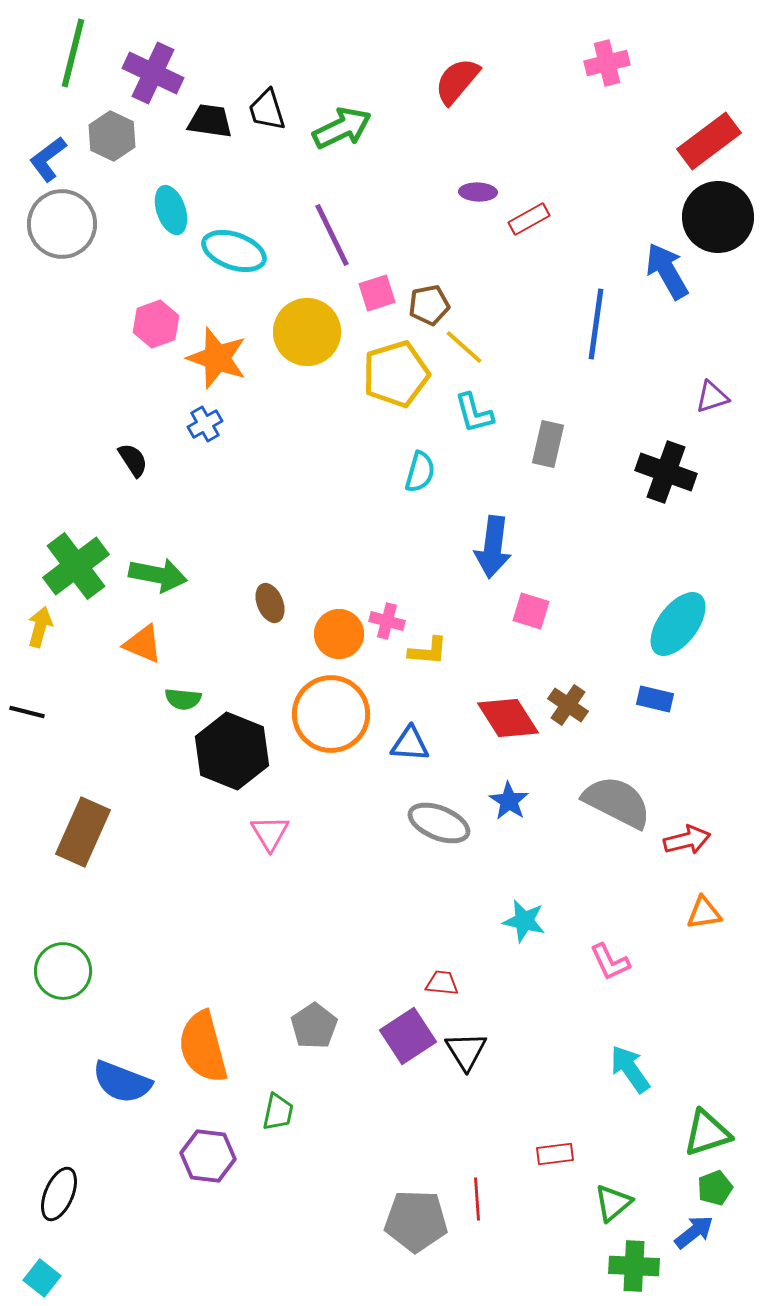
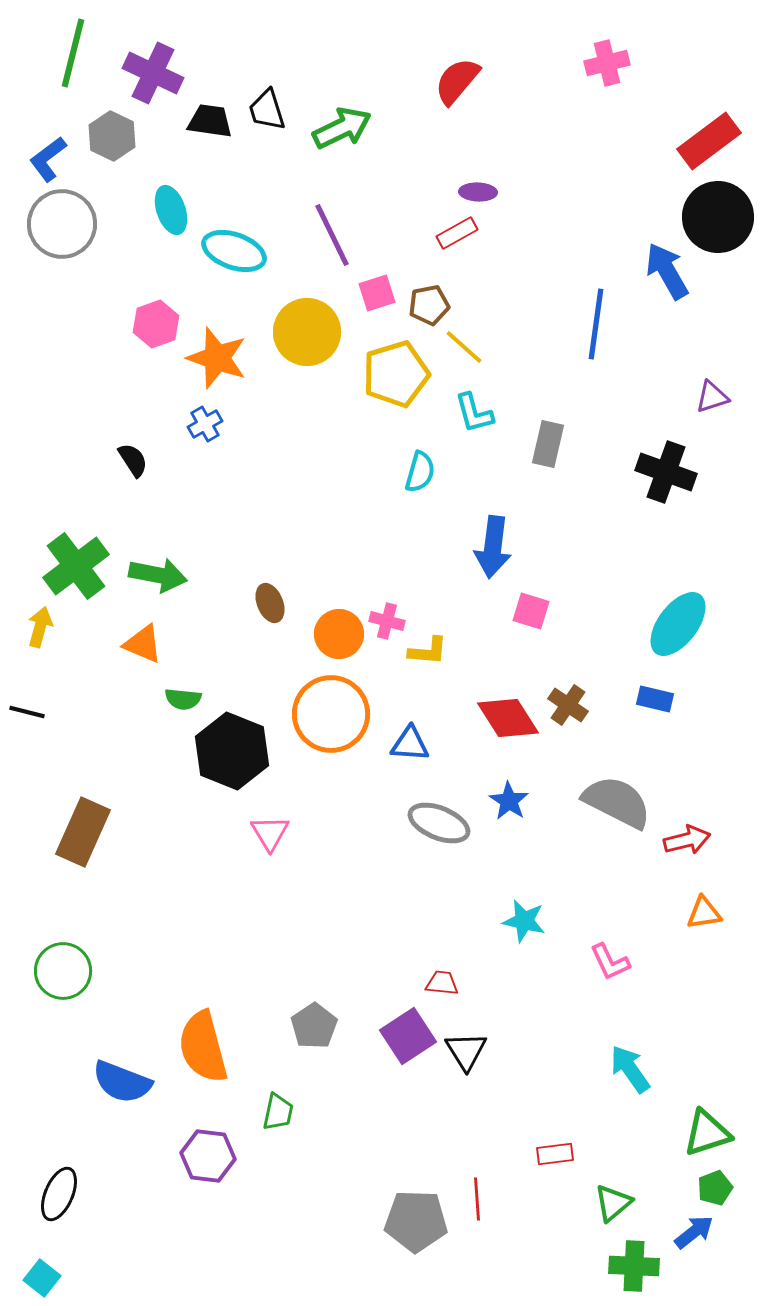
red rectangle at (529, 219): moved 72 px left, 14 px down
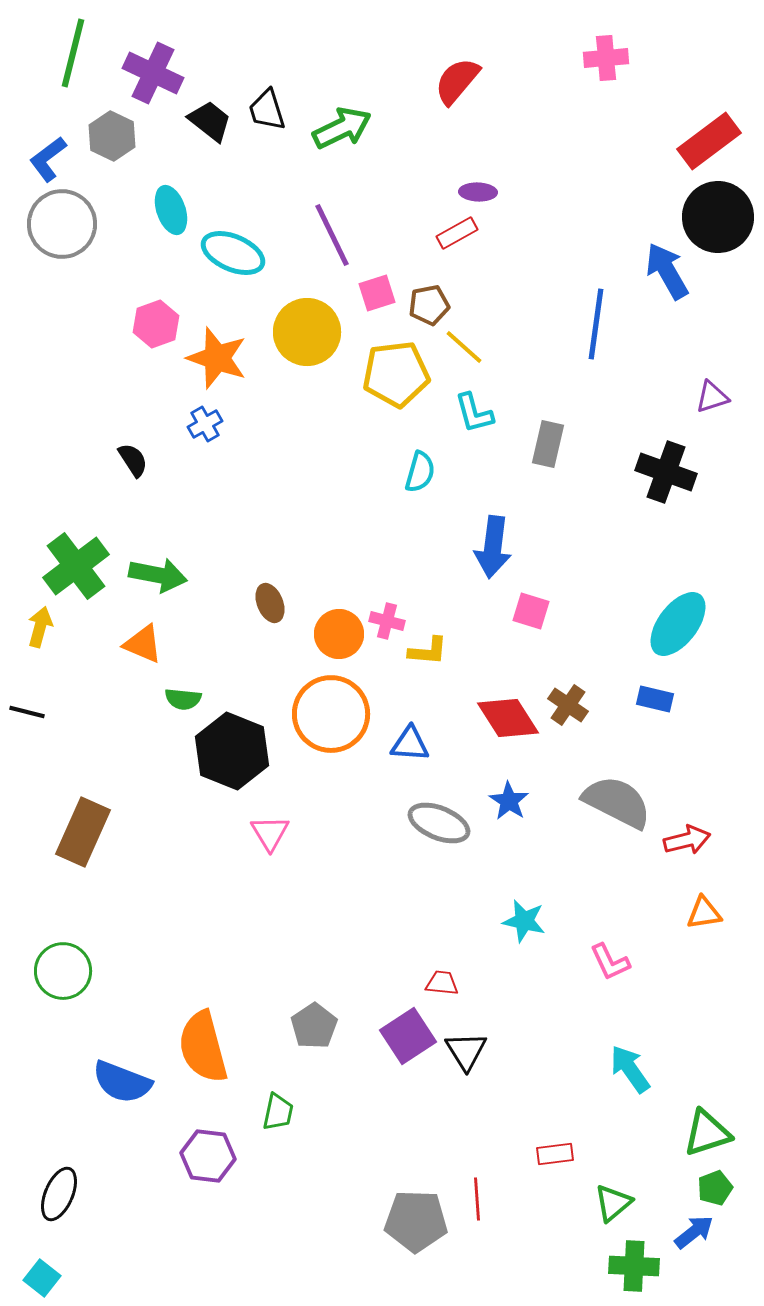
pink cross at (607, 63): moved 1 px left, 5 px up; rotated 9 degrees clockwise
black trapezoid at (210, 121): rotated 30 degrees clockwise
cyan ellipse at (234, 251): moved 1 px left, 2 px down; rotated 4 degrees clockwise
yellow pentagon at (396, 374): rotated 10 degrees clockwise
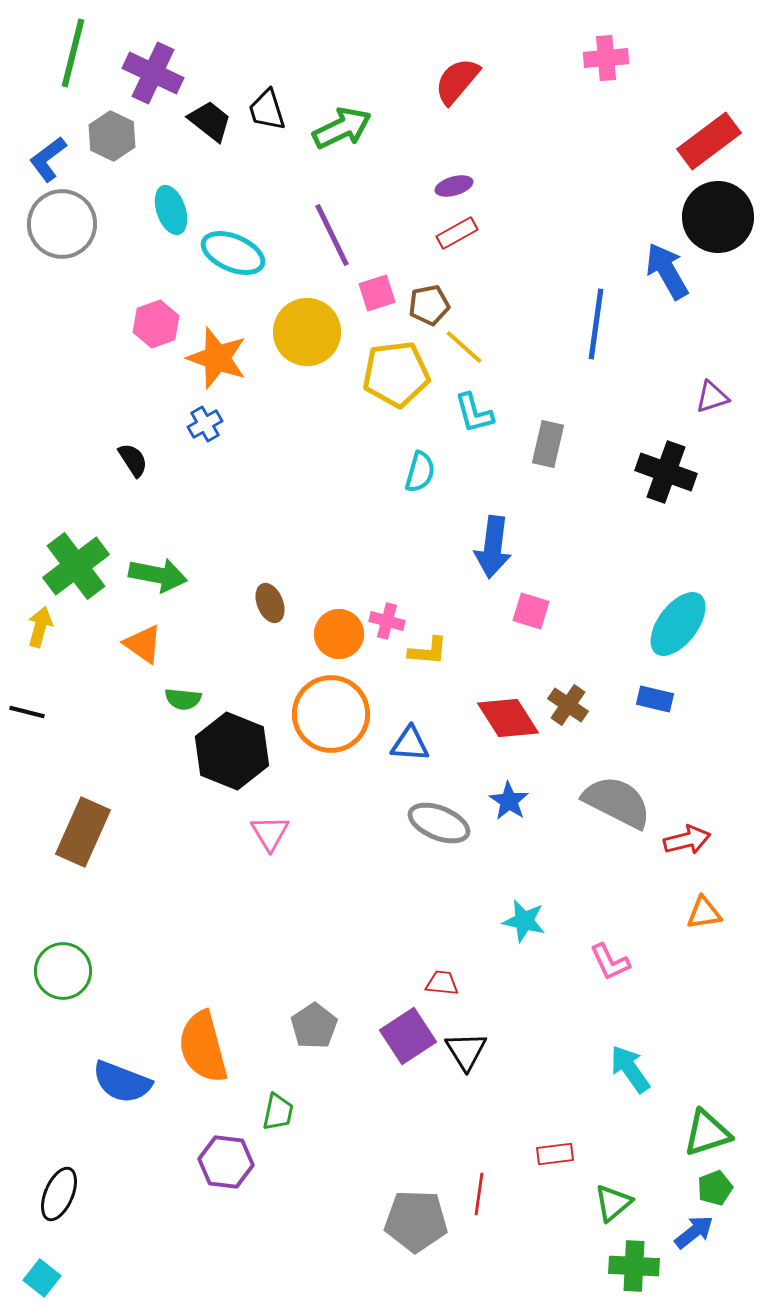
purple ellipse at (478, 192): moved 24 px left, 6 px up; rotated 18 degrees counterclockwise
orange triangle at (143, 644): rotated 12 degrees clockwise
purple hexagon at (208, 1156): moved 18 px right, 6 px down
red line at (477, 1199): moved 2 px right, 5 px up; rotated 12 degrees clockwise
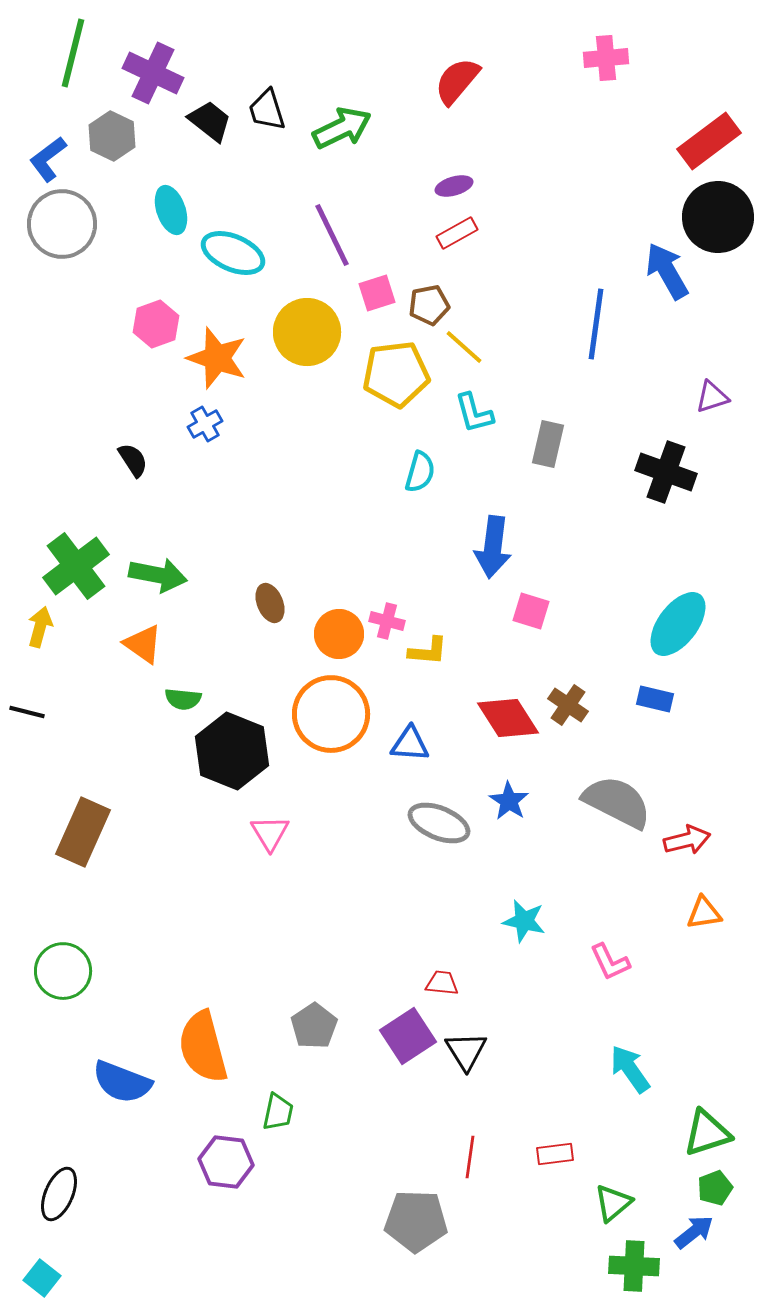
red line at (479, 1194): moved 9 px left, 37 px up
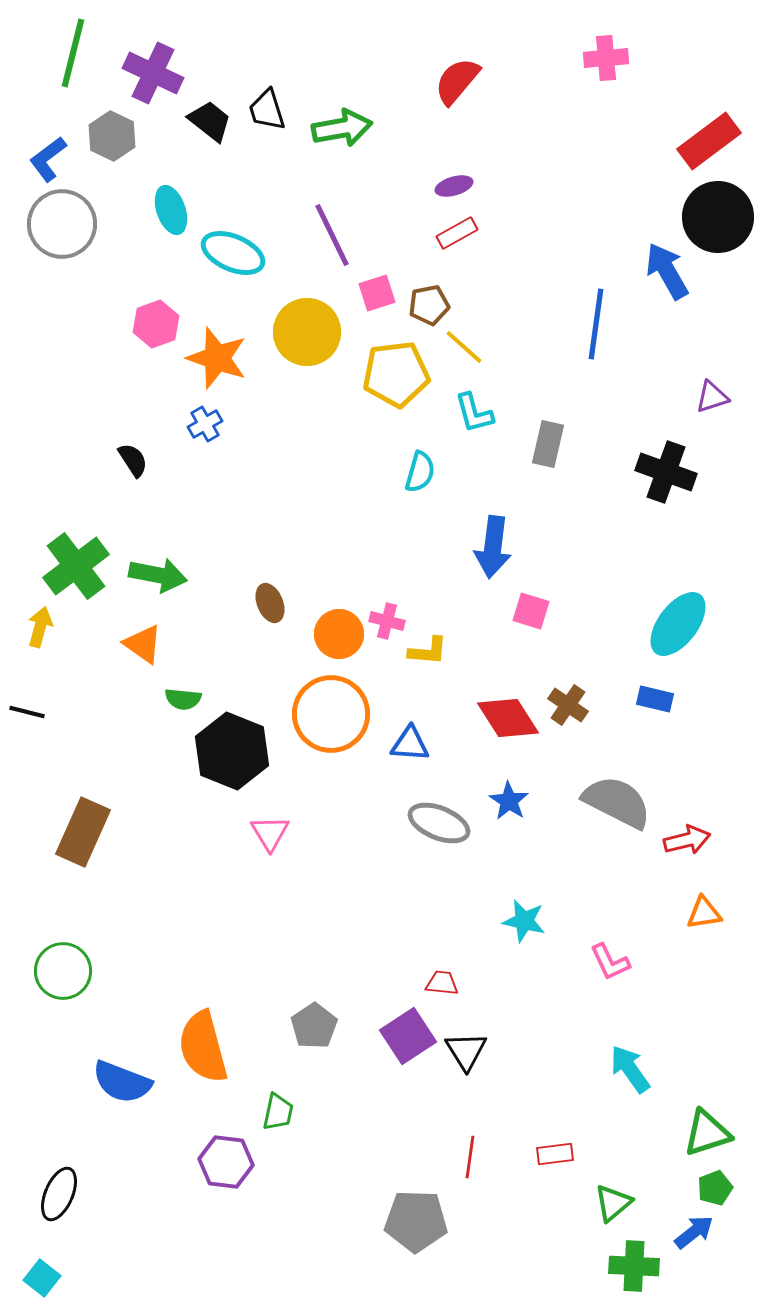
green arrow at (342, 128): rotated 16 degrees clockwise
